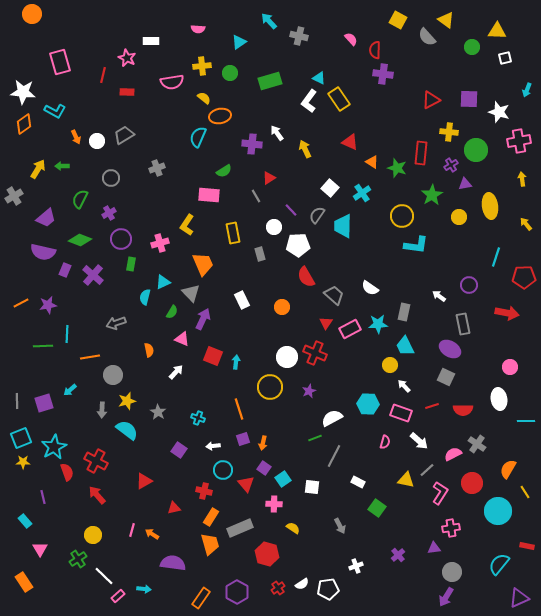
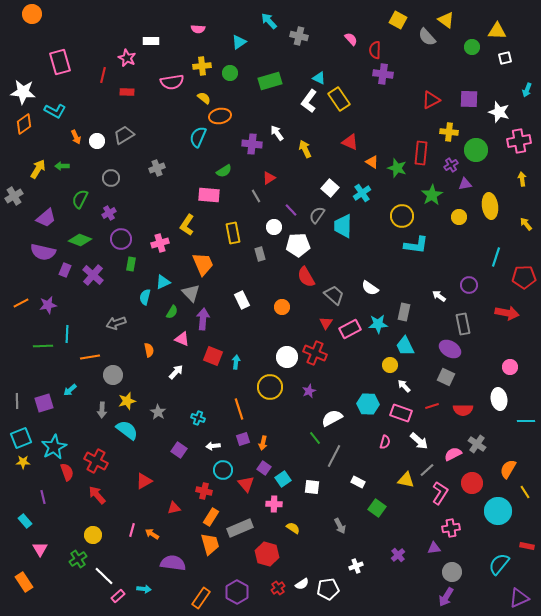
purple arrow at (203, 319): rotated 20 degrees counterclockwise
green line at (315, 438): rotated 72 degrees clockwise
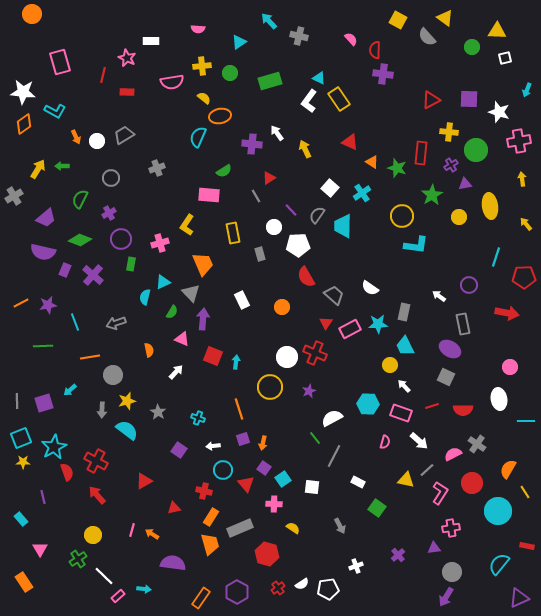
yellow triangle at (446, 20): moved 1 px left, 2 px up
cyan line at (67, 334): moved 8 px right, 12 px up; rotated 24 degrees counterclockwise
cyan rectangle at (25, 521): moved 4 px left, 2 px up
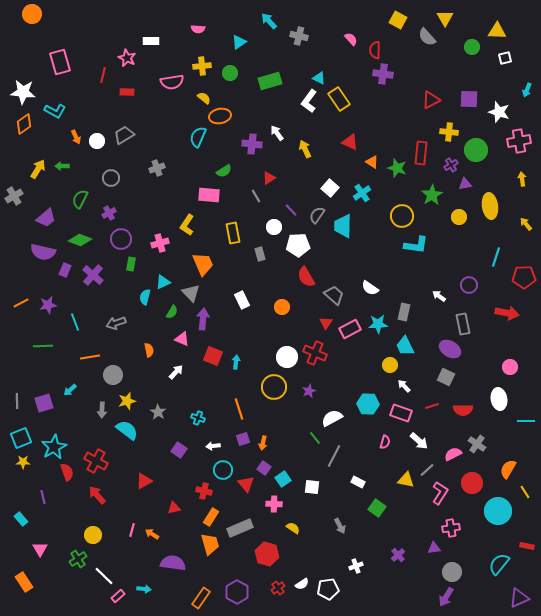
yellow triangle at (445, 18): rotated 24 degrees clockwise
yellow circle at (270, 387): moved 4 px right
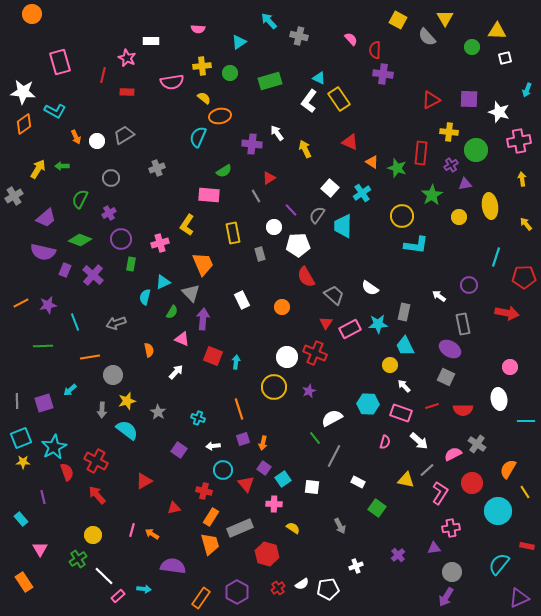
purple semicircle at (173, 563): moved 3 px down
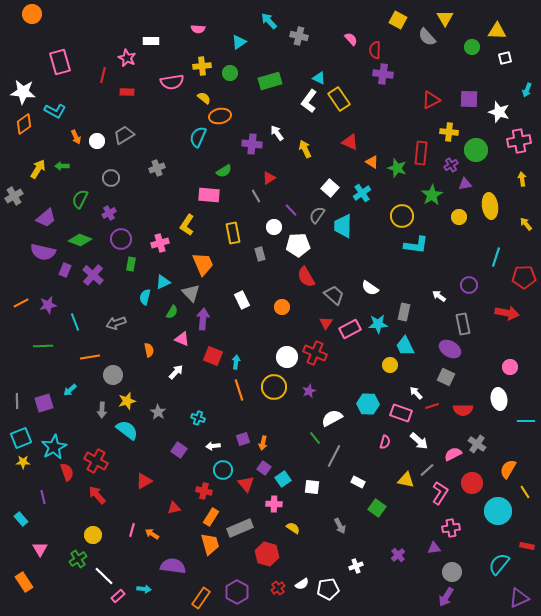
white arrow at (404, 386): moved 12 px right, 7 px down
orange line at (239, 409): moved 19 px up
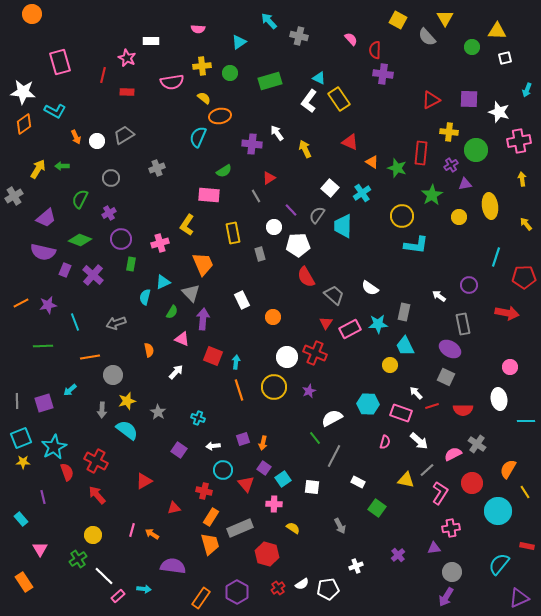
orange circle at (282, 307): moved 9 px left, 10 px down
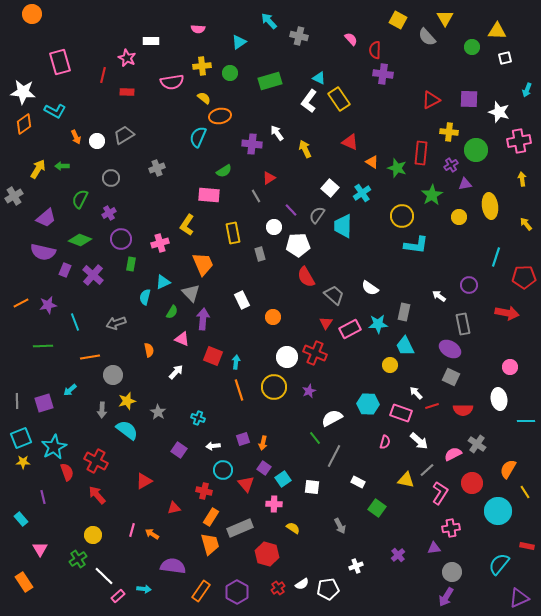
gray square at (446, 377): moved 5 px right
orange rectangle at (201, 598): moved 7 px up
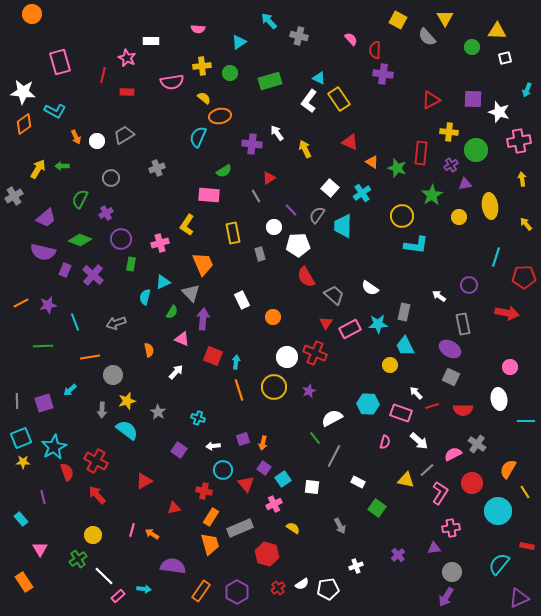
purple square at (469, 99): moved 4 px right
purple cross at (109, 213): moved 3 px left
pink cross at (274, 504): rotated 28 degrees counterclockwise
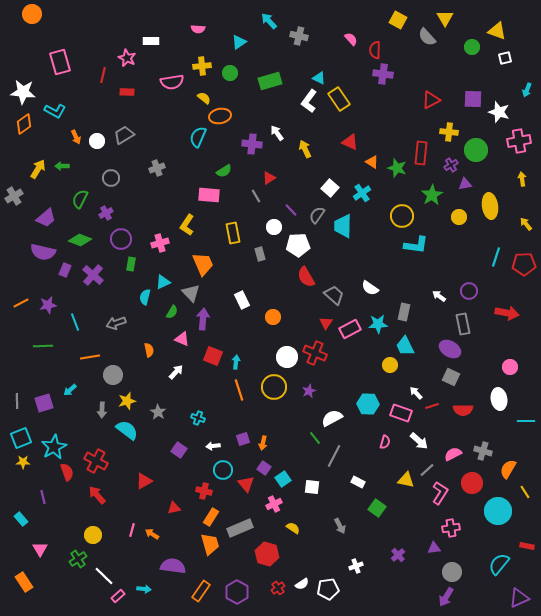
yellow triangle at (497, 31): rotated 18 degrees clockwise
red pentagon at (524, 277): moved 13 px up
purple circle at (469, 285): moved 6 px down
gray cross at (477, 444): moved 6 px right, 7 px down; rotated 18 degrees counterclockwise
